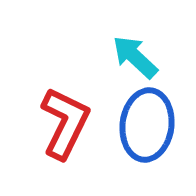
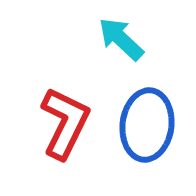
cyan arrow: moved 14 px left, 18 px up
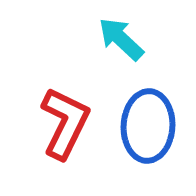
blue ellipse: moved 1 px right, 1 px down; rotated 4 degrees counterclockwise
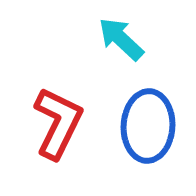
red L-shape: moved 7 px left
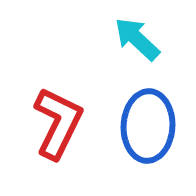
cyan arrow: moved 16 px right
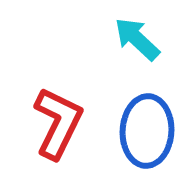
blue ellipse: moved 1 px left, 5 px down
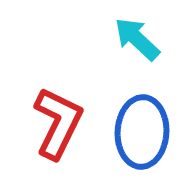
blue ellipse: moved 5 px left, 1 px down
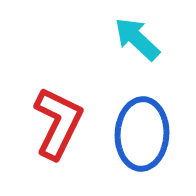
blue ellipse: moved 2 px down
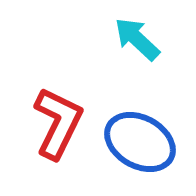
blue ellipse: moved 2 px left, 8 px down; rotated 64 degrees counterclockwise
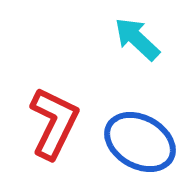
red L-shape: moved 4 px left
